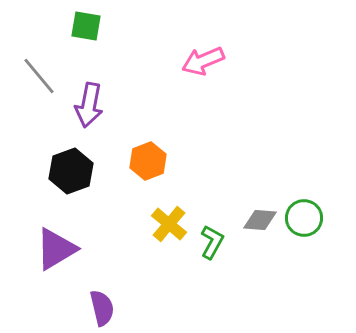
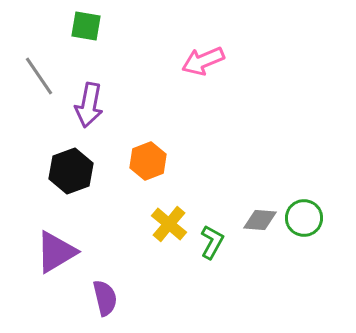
gray line: rotated 6 degrees clockwise
purple triangle: moved 3 px down
purple semicircle: moved 3 px right, 10 px up
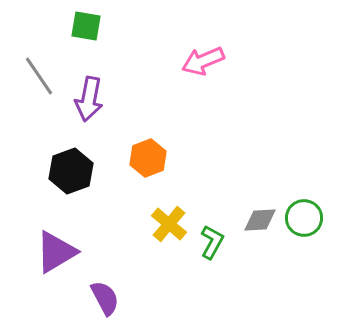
purple arrow: moved 6 px up
orange hexagon: moved 3 px up
gray diamond: rotated 8 degrees counterclockwise
purple semicircle: rotated 15 degrees counterclockwise
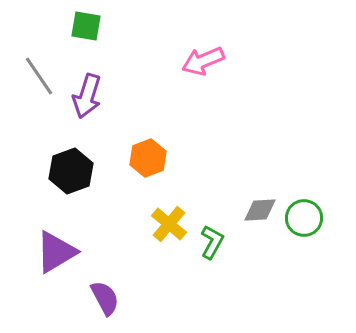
purple arrow: moved 2 px left, 3 px up; rotated 6 degrees clockwise
gray diamond: moved 10 px up
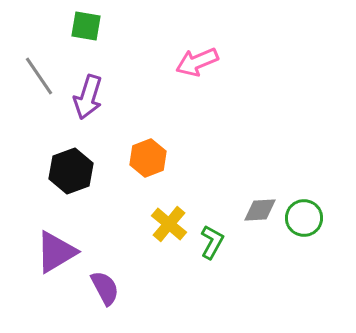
pink arrow: moved 6 px left, 1 px down
purple arrow: moved 1 px right, 1 px down
purple semicircle: moved 10 px up
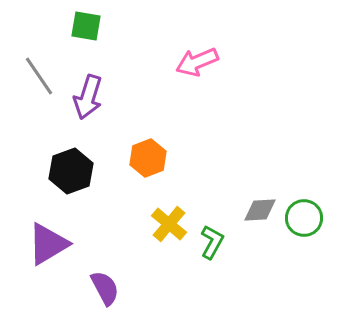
purple triangle: moved 8 px left, 8 px up
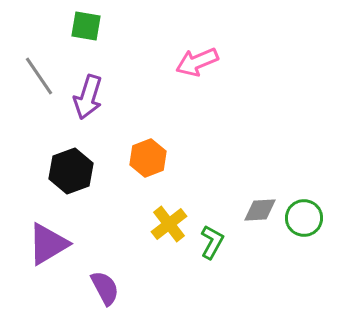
yellow cross: rotated 12 degrees clockwise
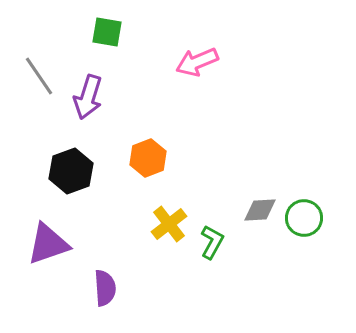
green square: moved 21 px right, 6 px down
purple triangle: rotated 12 degrees clockwise
purple semicircle: rotated 24 degrees clockwise
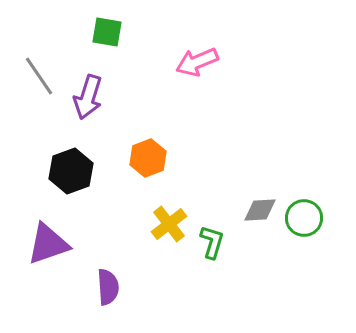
green L-shape: rotated 12 degrees counterclockwise
purple semicircle: moved 3 px right, 1 px up
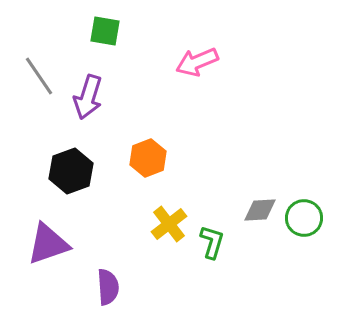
green square: moved 2 px left, 1 px up
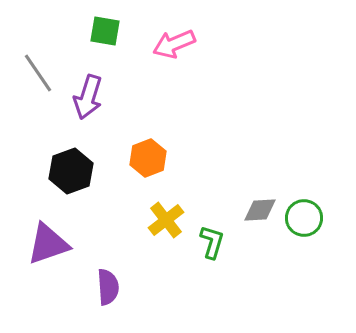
pink arrow: moved 23 px left, 18 px up
gray line: moved 1 px left, 3 px up
yellow cross: moved 3 px left, 4 px up
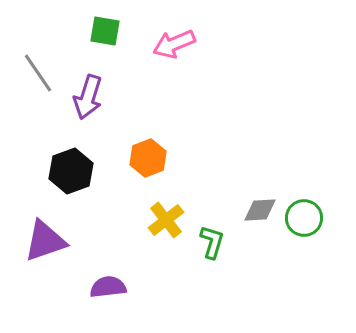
purple triangle: moved 3 px left, 3 px up
purple semicircle: rotated 93 degrees counterclockwise
